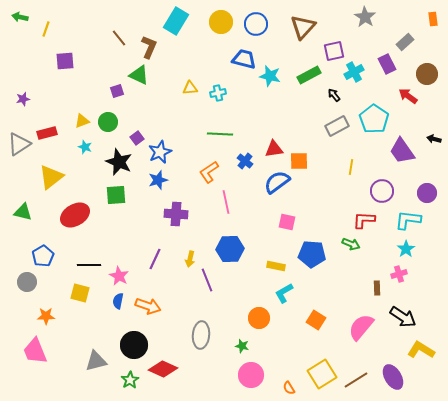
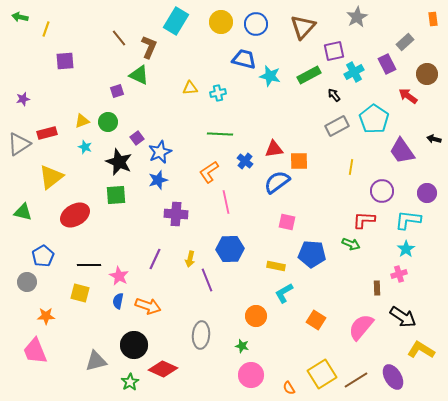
gray star at (365, 17): moved 8 px left; rotated 10 degrees clockwise
orange circle at (259, 318): moved 3 px left, 2 px up
green star at (130, 380): moved 2 px down
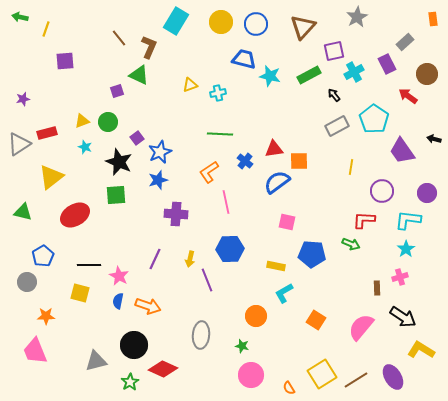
yellow triangle at (190, 88): moved 3 px up; rotated 14 degrees counterclockwise
pink cross at (399, 274): moved 1 px right, 3 px down
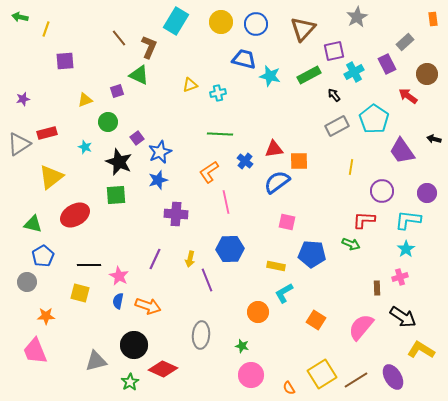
brown triangle at (303, 27): moved 2 px down
yellow triangle at (82, 121): moved 3 px right, 21 px up
green triangle at (23, 212): moved 10 px right, 12 px down
orange circle at (256, 316): moved 2 px right, 4 px up
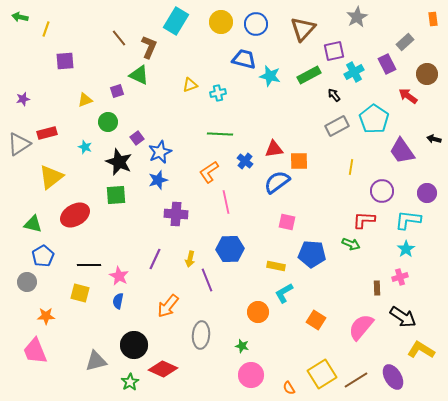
orange arrow at (148, 306): moved 20 px right; rotated 110 degrees clockwise
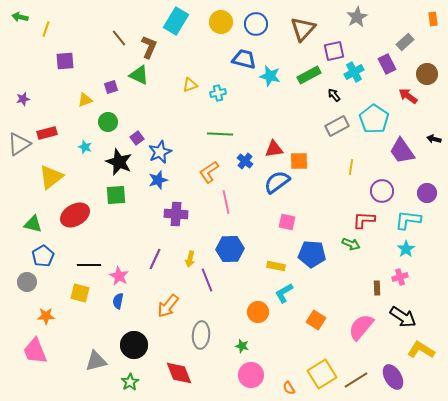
purple square at (117, 91): moved 6 px left, 4 px up
red diamond at (163, 369): moved 16 px right, 4 px down; rotated 44 degrees clockwise
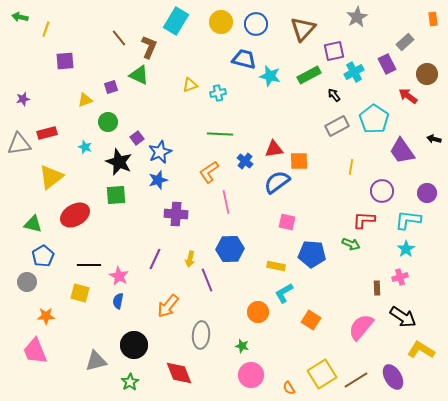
gray triangle at (19, 144): rotated 25 degrees clockwise
orange square at (316, 320): moved 5 px left
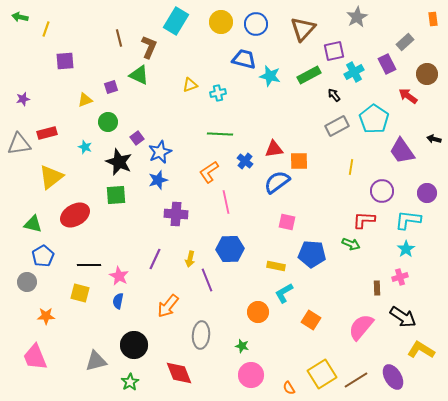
brown line at (119, 38): rotated 24 degrees clockwise
pink trapezoid at (35, 351): moved 6 px down
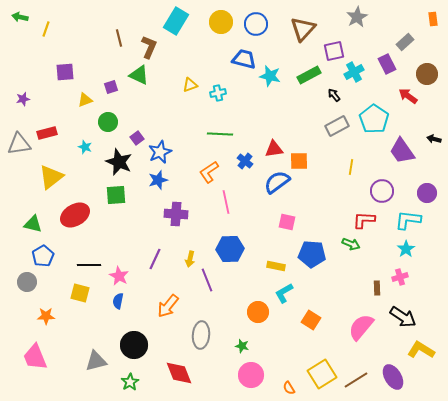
purple square at (65, 61): moved 11 px down
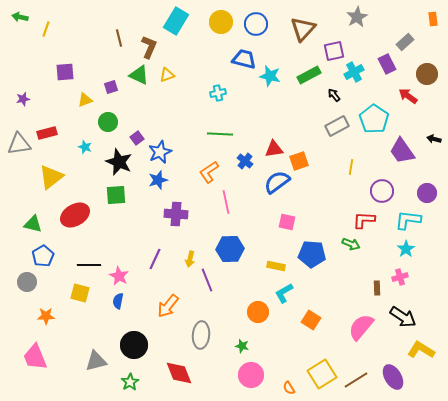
yellow triangle at (190, 85): moved 23 px left, 10 px up
orange square at (299, 161): rotated 18 degrees counterclockwise
